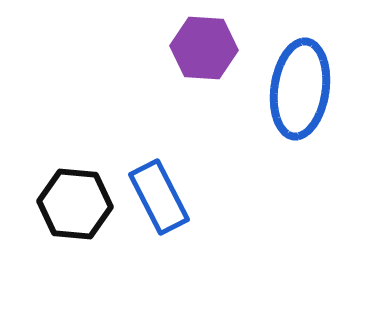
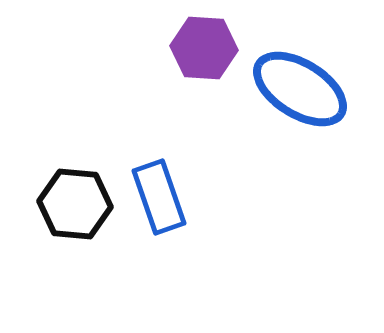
blue ellipse: rotated 66 degrees counterclockwise
blue rectangle: rotated 8 degrees clockwise
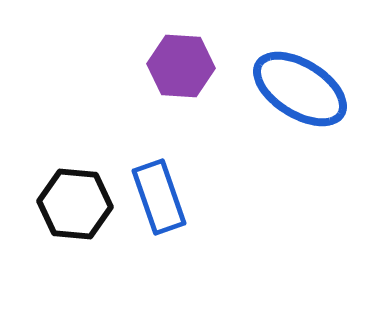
purple hexagon: moved 23 px left, 18 px down
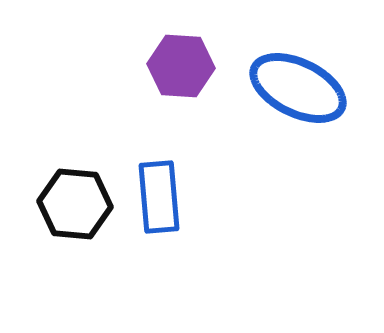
blue ellipse: moved 2 px left, 1 px up; rotated 6 degrees counterclockwise
blue rectangle: rotated 14 degrees clockwise
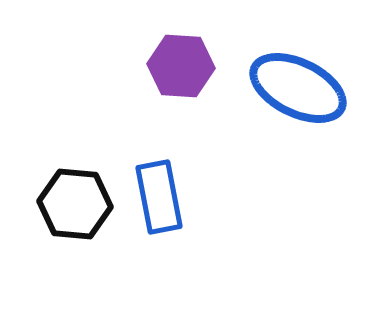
blue rectangle: rotated 6 degrees counterclockwise
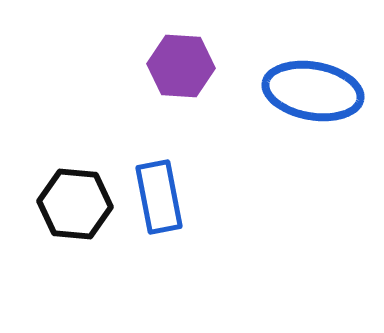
blue ellipse: moved 15 px right, 3 px down; rotated 16 degrees counterclockwise
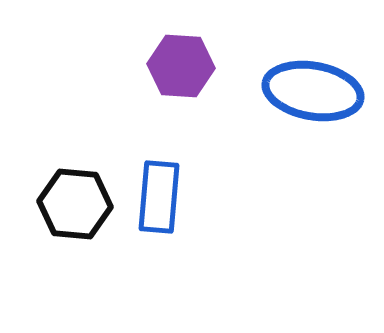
blue rectangle: rotated 16 degrees clockwise
